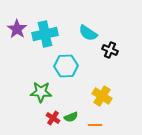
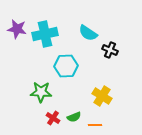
purple star: rotated 24 degrees counterclockwise
green semicircle: moved 3 px right
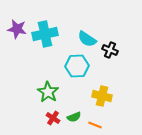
cyan semicircle: moved 1 px left, 6 px down
cyan hexagon: moved 11 px right
green star: moved 7 px right; rotated 30 degrees clockwise
yellow cross: rotated 18 degrees counterclockwise
orange line: rotated 24 degrees clockwise
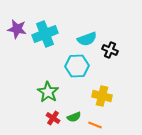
cyan cross: rotated 10 degrees counterclockwise
cyan semicircle: rotated 54 degrees counterclockwise
